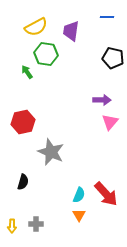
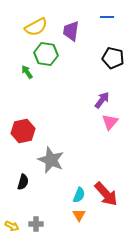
purple arrow: rotated 54 degrees counterclockwise
red hexagon: moved 9 px down
gray star: moved 8 px down
yellow arrow: rotated 64 degrees counterclockwise
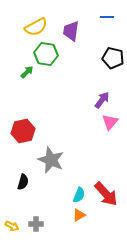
green arrow: rotated 80 degrees clockwise
orange triangle: rotated 32 degrees clockwise
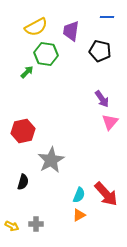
black pentagon: moved 13 px left, 7 px up
purple arrow: moved 1 px up; rotated 108 degrees clockwise
gray star: rotated 20 degrees clockwise
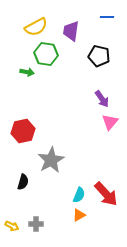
black pentagon: moved 1 px left, 5 px down
green arrow: rotated 56 degrees clockwise
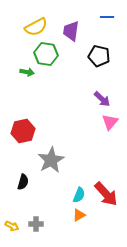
purple arrow: rotated 12 degrees counterclockwise
